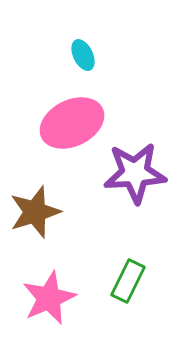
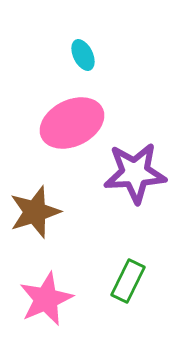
pink star: moved 3 px left, 1 px down
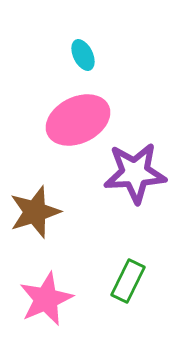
pink ellipse: moved 6 px right, 3 px up
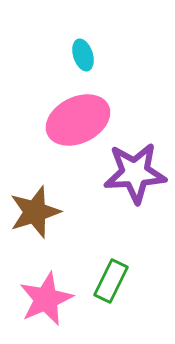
cyan ellipse: rotated 8 degrees clockwise
green rectangle: moved 17 px left
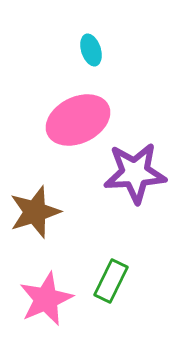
cyan ellipse: moved 8 px right, 5 px up
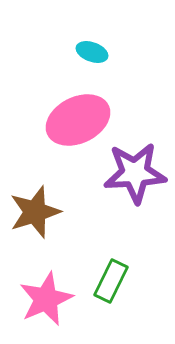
cyan ellipse: moved 1 px right, 2 px down; rotated 52 degrees counterclockwise
